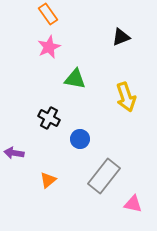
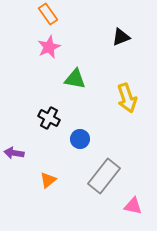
yellow arrow: moved 1 px right, 1 px down
pink triangle: moved 2 px down
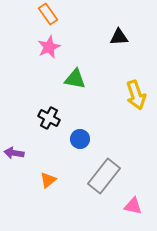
black triangle: moved 2 px left; rotated 18 degrees clockwise
yellow arrow: moved 9 px right, 3 px up
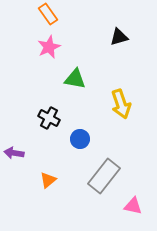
black triangle: rotated 12 degrees counterclockwise
yellow arrow: moved 15 px left, 9 px down
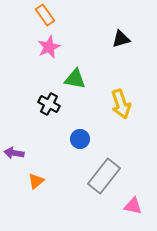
orange rectangle: moved 3 px left, 1 px down
black triangle: moved 2 px right, 2 px down
black cross: moved 14 px up
orange triangle: moved 12 px left, 1 px down
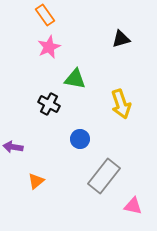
purple arrow: moved 1 px left, 6 px up
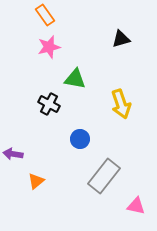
pink star: rotated 10 degrees clockwise
purple arrow: moved 7 px down
pink triangle: moved 3 px right
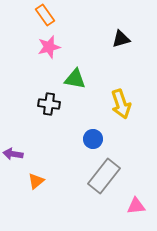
black cross: rotated 20 degrees counterclockwise
blue circle: moved 13 px right
pink triangle: rotated 18 degrees counterclockwise
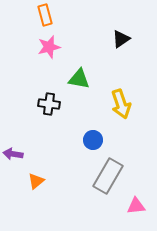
orange rectangle: rotated 20 degrees clockwise
black triangle: rotated 18 degrees counterclockwise
green triangle: moved 4 px right
blue circle: moved 1 px down
gray rectangle: moved 4 px right; rotated 8 degrees counterclockwise
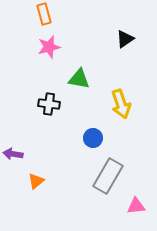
orange rectangle: moved 1 px left, 1 px up
black triangle: moved 4 px right
blue circle: moved 2 px up
